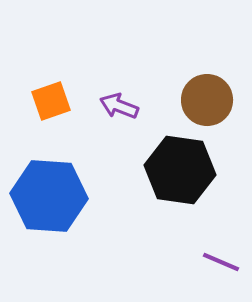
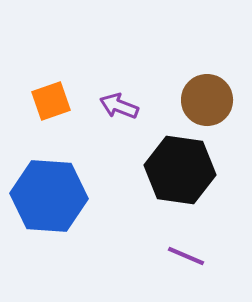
purple line: moved 35 px left, 6 px up
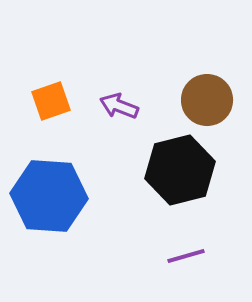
black hexagon: rotated 22 degrees counterclockwise
purple line: rotated 39 degrees counterclockwise
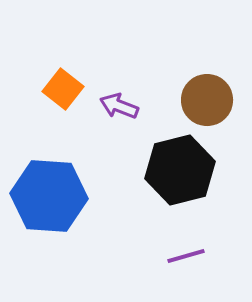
orange square: moved 12 px right, 12 px up; rotated 33 degrees counterclockwise
